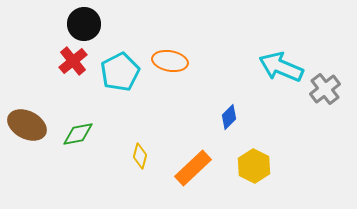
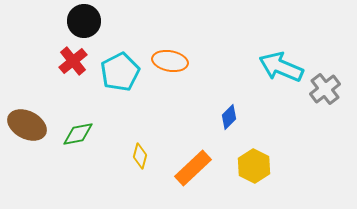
black circle: moved 3 px up
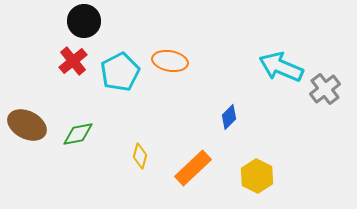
yellow hexagon: moved 3 px right, 10 px down
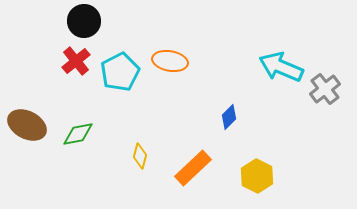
red cross: moved 3 px right
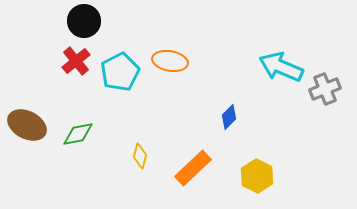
gray cross: rotated 16 degrees clockwise
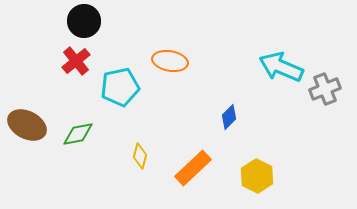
cyan pentagon: moved 15 px down; rotated 15 degrees clockwise
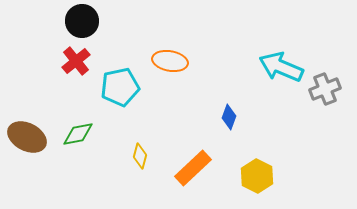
black circle: moved 2 px left
blue diamond: rotated 25 degrees counterclockwise
brown ellipse: moved 12 px down
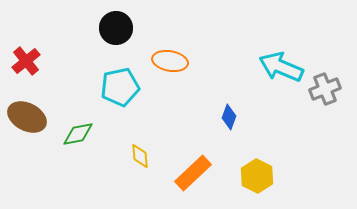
black circle: moved 34 px right, 7 px down
red cross: moved 50 px left
brown ellipse: moved 20 px up
yellow diamond: rotated 20 degrees counterclockwise
orange rectangle: moved 5 px down
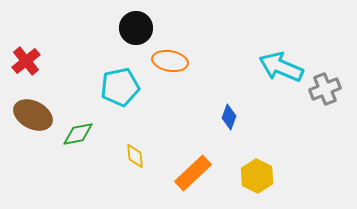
black circle: moved 20 px right
brown ellipse: moved 6 px right, 2 px up
yellow diamond: moved 5 px left
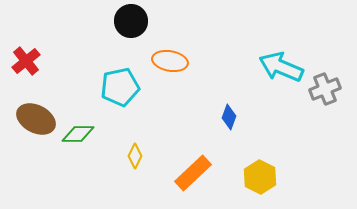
black circle: moved 5 px left, 7 px up
brown ellipse: moved 3 px right, 4 px down
green diamond: rotated 12 degrees clockwise
yellow diamond: rotated 30 degrees clockwise
yellow hexagon: moved 3 px right, 1 px down
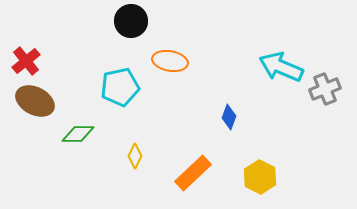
brown ellipse: moved 1 px left, 18 px up
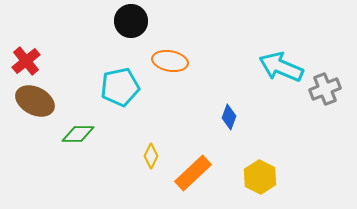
yellow diamond: moved 16 px right
